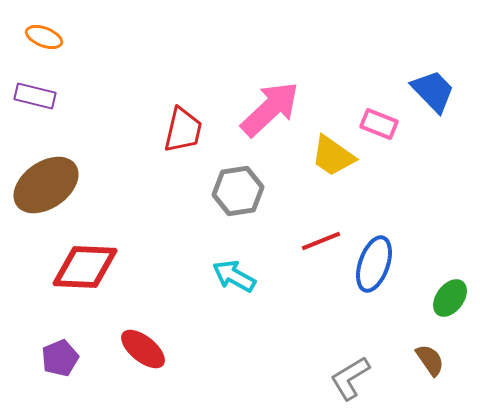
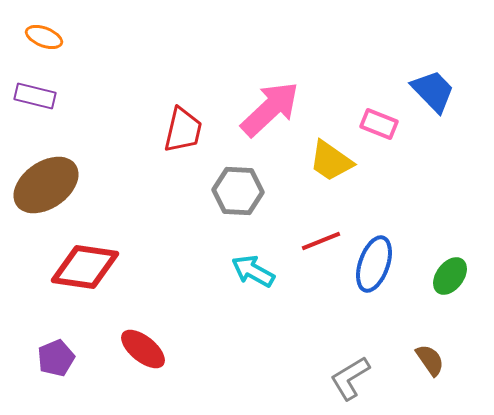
yellow trapezoid: moved 2 px left, 5 px down
gray hexagon: rotated 12 degrees clockwise
red diamond: rotated 6 degrees clockwise
cyan arrow: moved 19 px right, 5 px up
green ellipse: moved 22 px up
purple pentagon: moved 4 px left
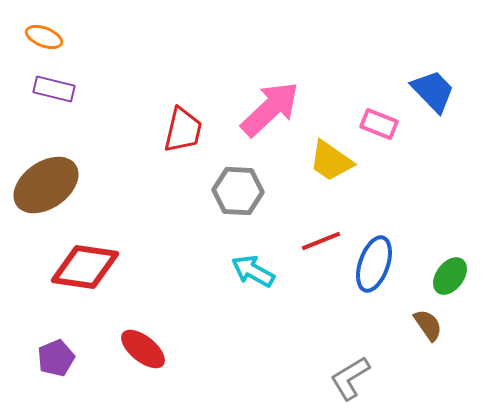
purple rectangle: moved 19 px right, 7 px up
brown semicircle: moved 2 px left, 35 px up
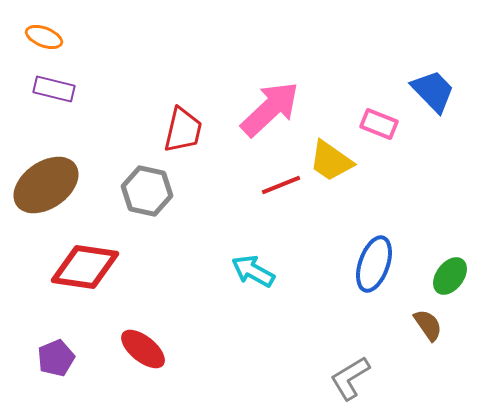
gray hexagon: moved 91 px left; rotated 9 degrees clockwise
red line: moved 40 px left, 56 px up
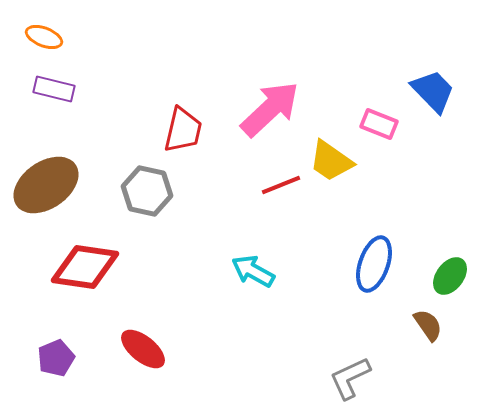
gray L-shape: rotated 6 degrees clockwise
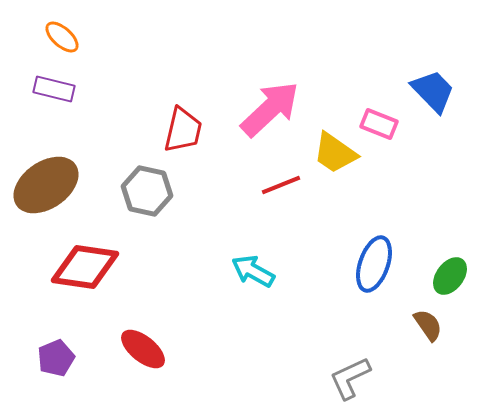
orange ellipse: moved 18 px right; rotated 21 degrees clockwise
yellow trapezoid: moved 4 px right, 8 px up
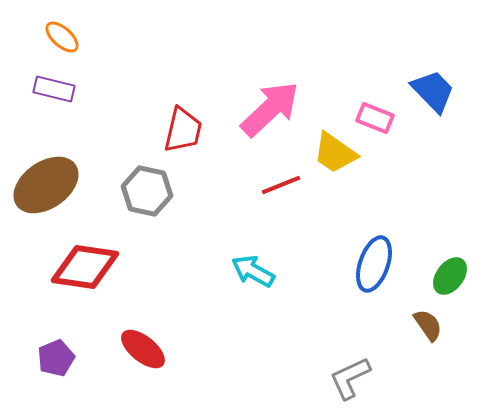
pink rectangle: moved 4 px left, 6 px up
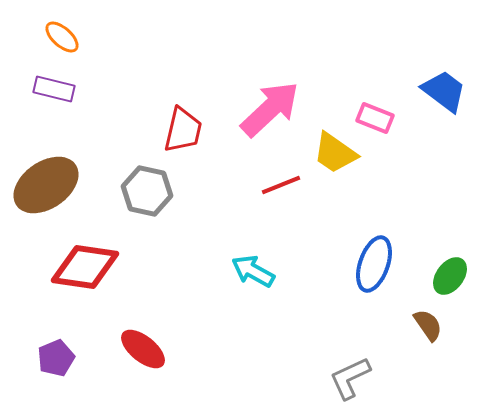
blue trapezoid: moved 11 px right; rotated 9 degrees counterclockwise
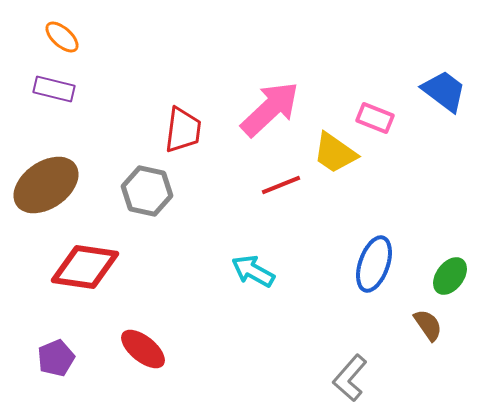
red trapezoid: rotated 6 degrees counterclockwise
gray L-shape: rotated 24 degrees counterclockwise
